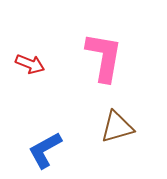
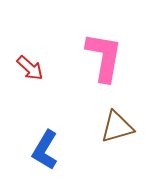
red arrow: moved 4 px down; rotated 20 degrees clockwise
blue L-shape: rotated 30 degrees counterclockwise
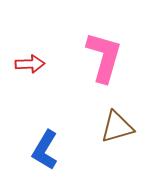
pink L-shape: rotated 6 degrees clockwise
red arrow: moved 4 px up; rotated 44 degrees counterclockwise
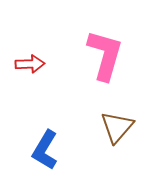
pink L-shape: moved 1 px right, 2 px up
brown triangle: rotated 33 degrees counterclockwise
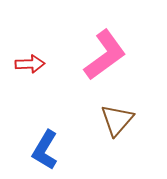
pink L-shape: rotated 38 degrees clockwise
brown triangle: moved 7 px up
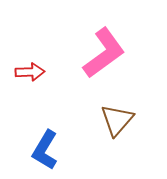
pink L-shape: moved 1 px left, 2 px up
red arrow: moved 8 px down
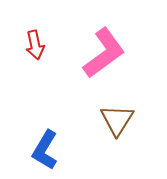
red arrow: moved 5 px right, 27 px up; rotated 80 degrees clockwise
brown triangle: rotated 9 degrees counterclockwise
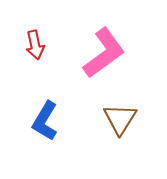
brown triangle: moved 3 px right, 1 px up
blue L-shape: moved 29 px up
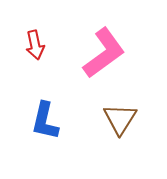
blue L-shape: rotated 18 degrees counterclockwise
